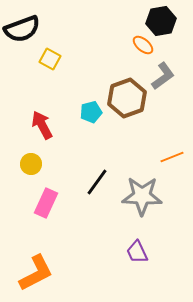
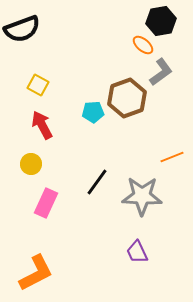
yellow square: moved 12 px left, 26 px down
gray L-shape: moved 2 px left, 4 px up
cyan pentagon: moved 2 px right; rotated 10 degrees clockwise
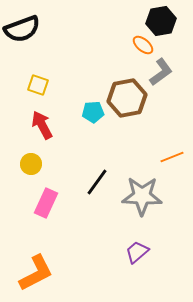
yellow square: rotated 10 degrees counterclockwise
brown hexagon: rotated 9 degrees clockwise
purple trapezoid: rotated 75 degrees clockwise
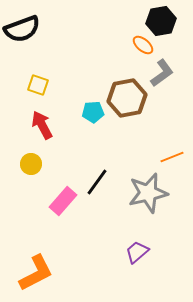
gray L-shape: moved 1 px right, 1 px down
gray star: moved 6 px right, 3 px up; rotated 15 degrees counterclockwise
pink rectangle: moved 17 px right, 2 px up; rotated 16 degrees clockwise
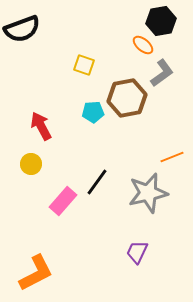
yellow square: moved 46 px right, 20 px up
red arrow: moved 1 px left, 1 px down
purple trapezoid: rotated 25 degrees counterclockwise
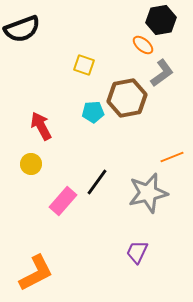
black hexagon: moved 1 px up
